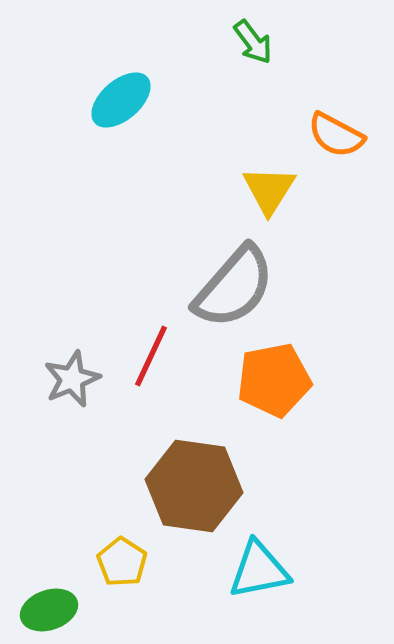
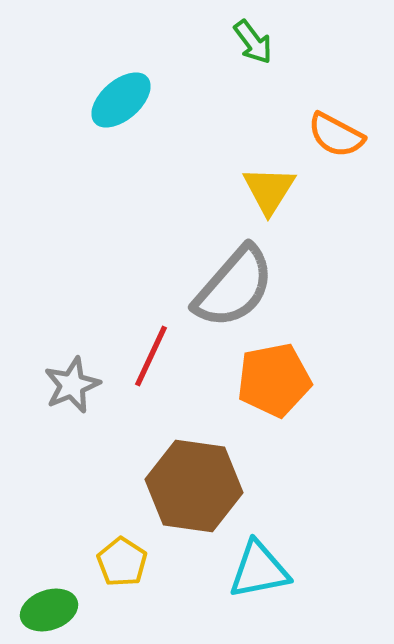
gray star: moved 6 px down
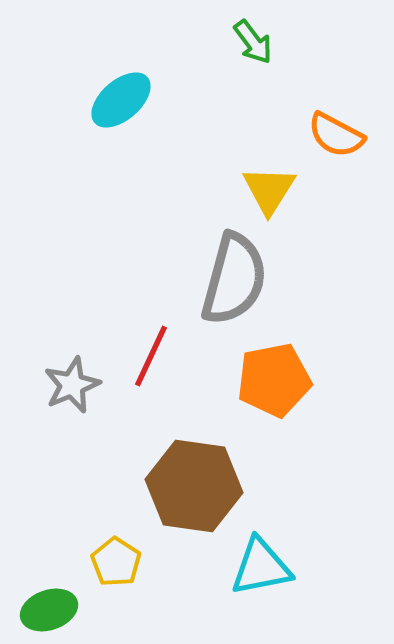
gray semicircle: moved 8 px up; rotated 26 degrees counterclockwise
yellow pentagon: moved 6 px left
cyan triangle: moved 2 px right, 3 px up
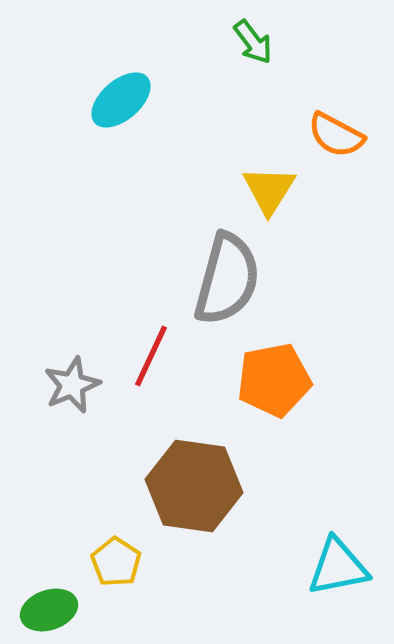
gray semicircle: moved 7 px left
cyan triangle: moved 77 px right
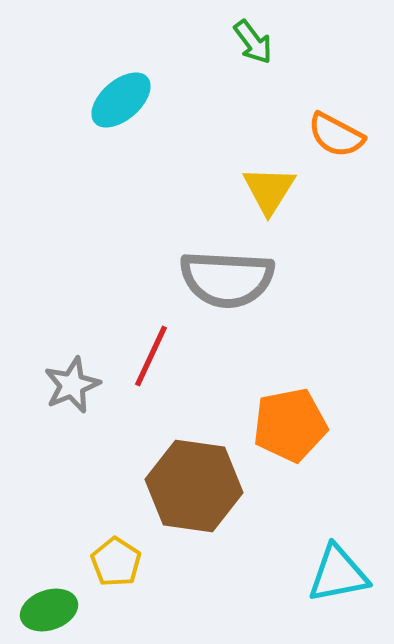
gray semicircle: rotated 78 degrees clockwise
orange pentagon: moved 16 px right, 45 px down
cyan triangle: moved 7 px down
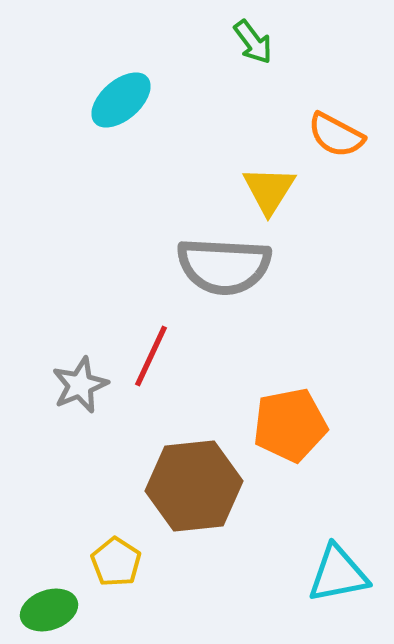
gray semicircle: moved 3 px left, 13 px up
gray star: moved 8 px right
brown hexagon: rotated 14 degrees counterclockwise
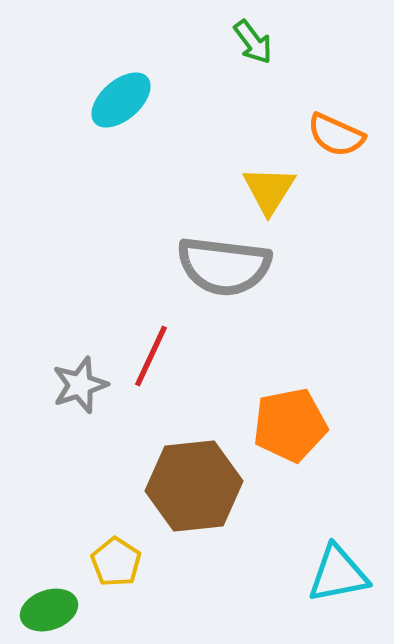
orange semicircle: rotated 4 degrees counterclockwise
gray semicircle: rotated 4 degrees clockwise
gray star: rotated 4 degrees clockwise
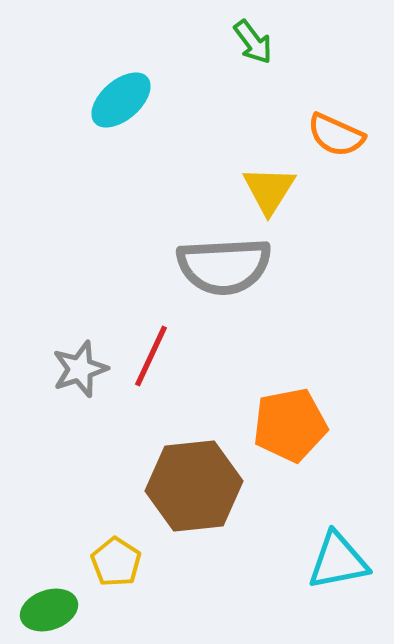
gray semicircle: rotated 10 degrees counterclockwise
gray star: moved 16 px up
cyan triangle: moved 13 px up
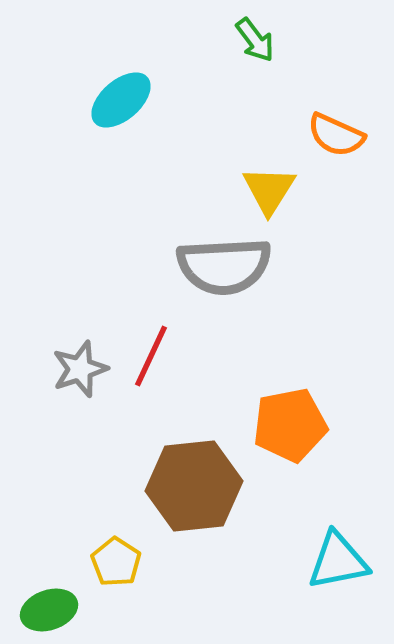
green arrow: moved 2 px right, 2 px up
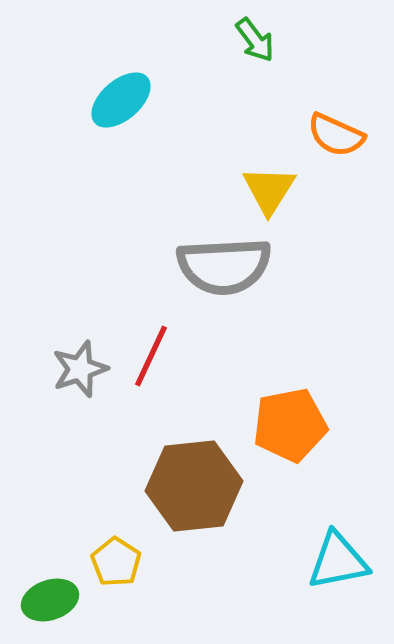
green ellipse: moved 1 px right, 10 px up
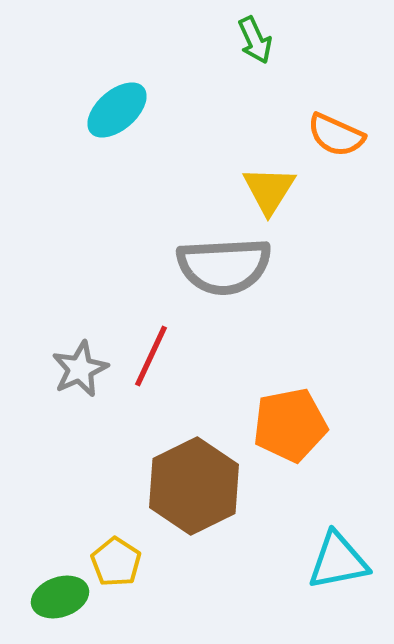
green arrow: rotated 12 degrees clockwise
cyan ellipse: moved 4 px left, 10 px down
gray star: rotated 6 degrees counterclockwise
brown hexagon: rotated 20 degrees counterclockwise
green ellipse: moved 10 px right, 3 px up
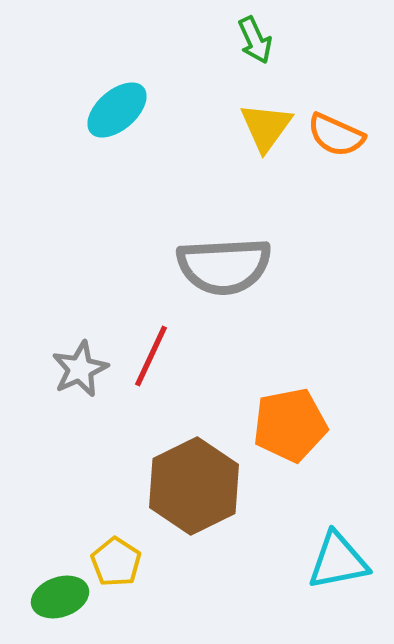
yellow triangle: moved 3 px left, 63 px up; rotated 4 degrees clockwise
